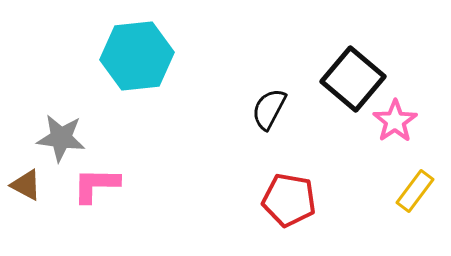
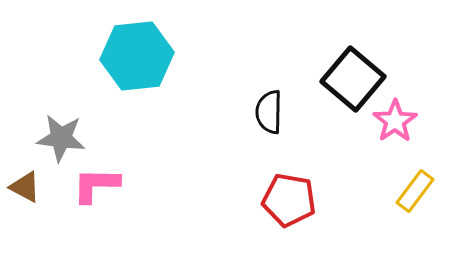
black semicircle: moved 3 px down; rotated 27 degrees counterclockwise
brown triangle: moved 1 px left, 2 px down
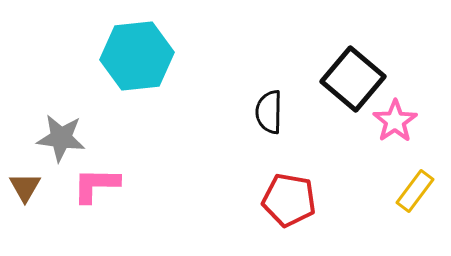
brown triangle: rotated 32 degrees clockwise
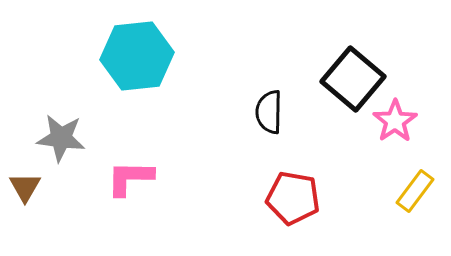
pink L-shape: moved 34 px right, 7 px up
red pentagon: moved 4 px right, 2 px up
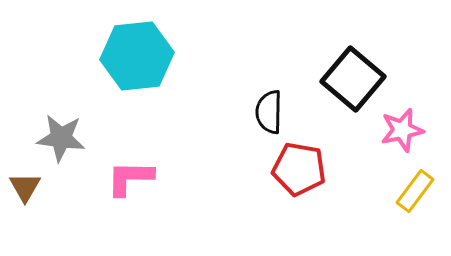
pink star: moved 7 px right, 9 px down; rotated 21 degrees clockwise
red pentagon: moved 6 px right, 29 px up
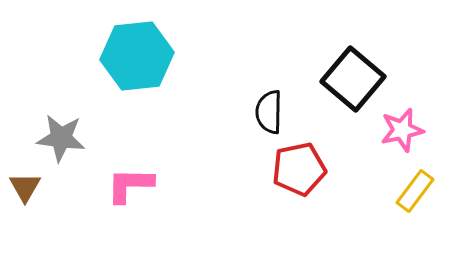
red pentagon: rotated 22 degrees counterclockwise
pink L-shape: moved 7 px down
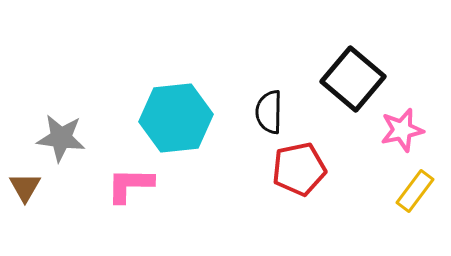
cyan hexagon: moved 39 px right, 62 px down
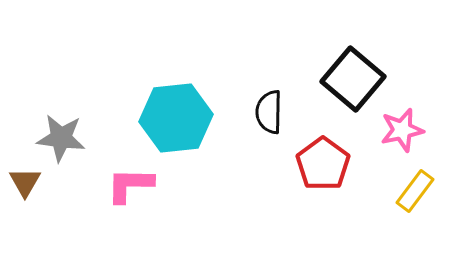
red pentagon: moved 24 px right, 5 px up; rotated 24 degrees counterclockwise
brown triangle: moved 5 px up
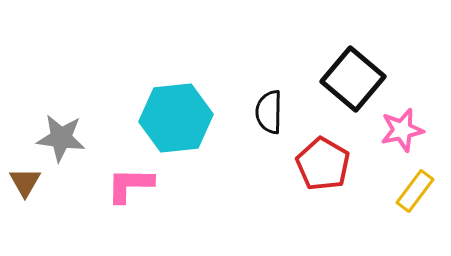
red pentagon: rotated 6 degrees counterclockwise
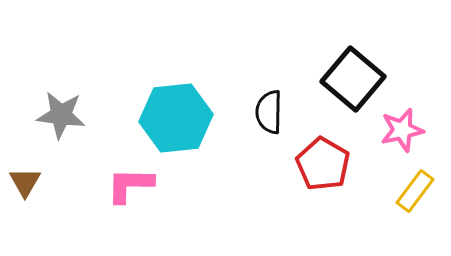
gray star: moved 23 px up
